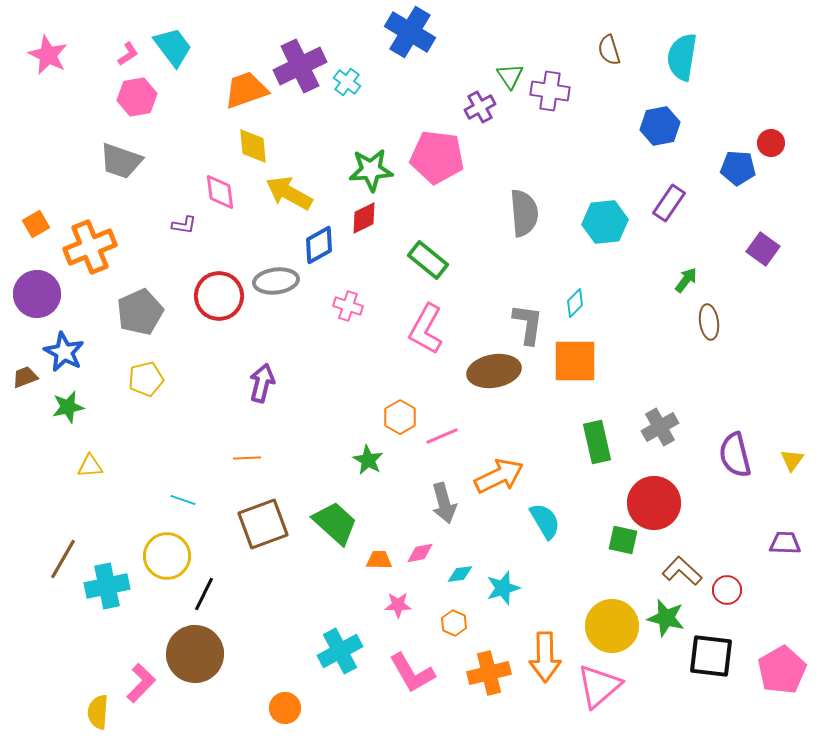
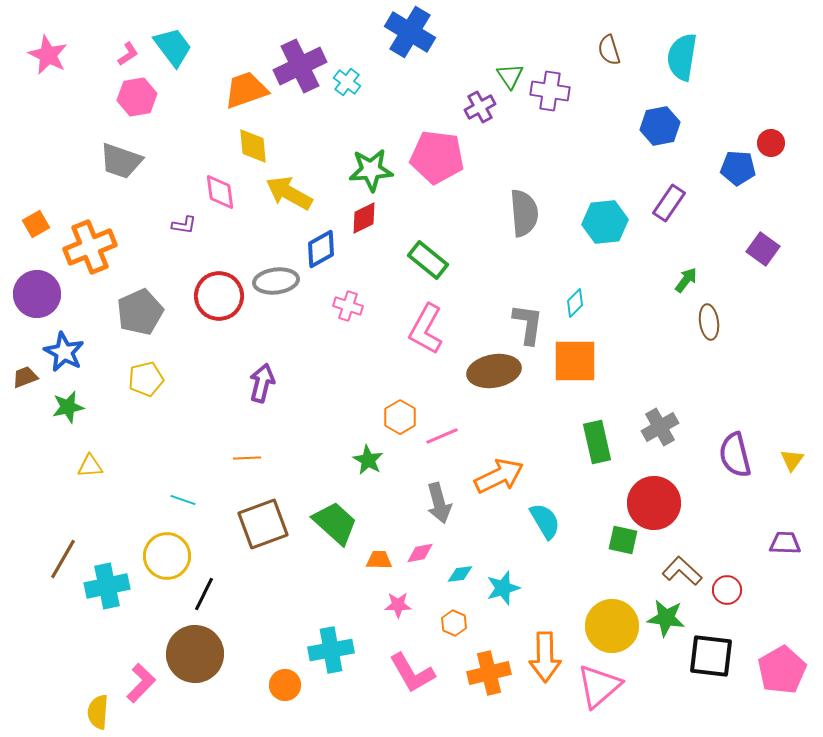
blue diamond at (319, 245): moved 2 px right, 4 px down
gray arrow at (444, 503): moved 5 px left
green star at (666, 618): rotated 6 degrees counterclockwise
cyan cross at (340, 651): moved 9 px left, 1 px up; rotated 18 degrees clockwise
orange circle at (285, 708): moved 23 px up
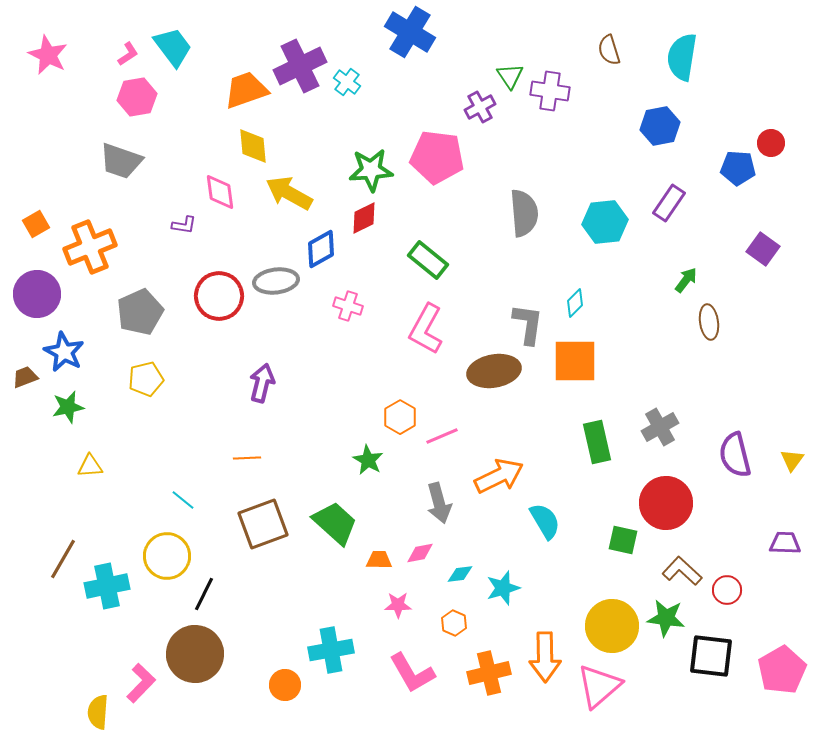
cyan line at (183, 500): rotated 20 degrees clockwise
red circle at (654, 503): moved 12 px right
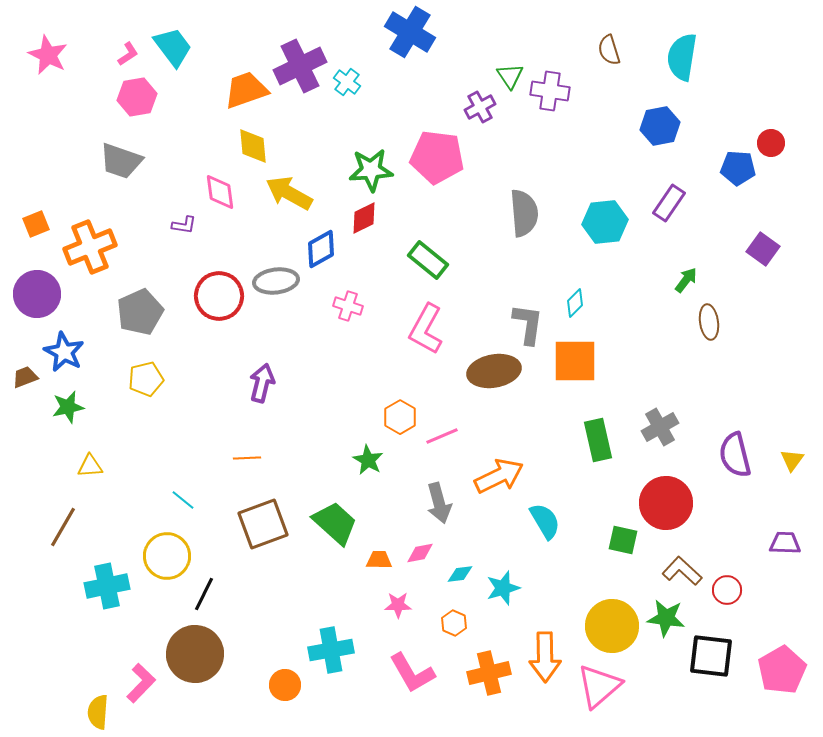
orange square at (36, 224): rotated 8 degrees clockwise
green rectangle at (597, 442): moved 1 px right, 2 px up
brown line at (63, 559): moved 32 px up
